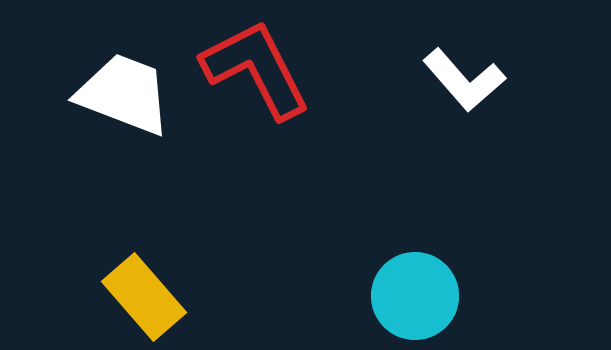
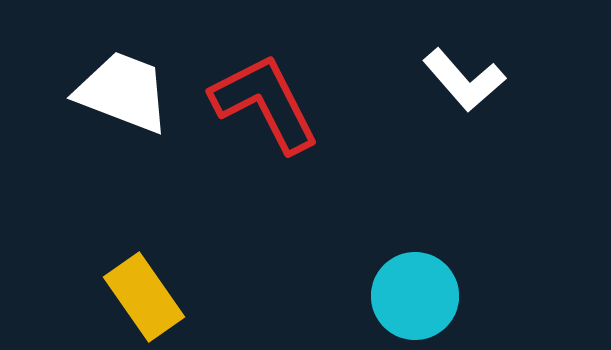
red L-shape: moved 9 px right, 34 px down
white trapezoid: moved 1 px left, 2 px up
yellow rectangle: rotated 6 degrees clockwise
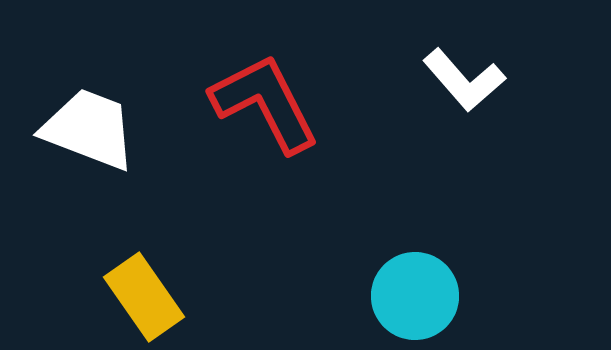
white trapezoid: moved 34 px left, 37 px down
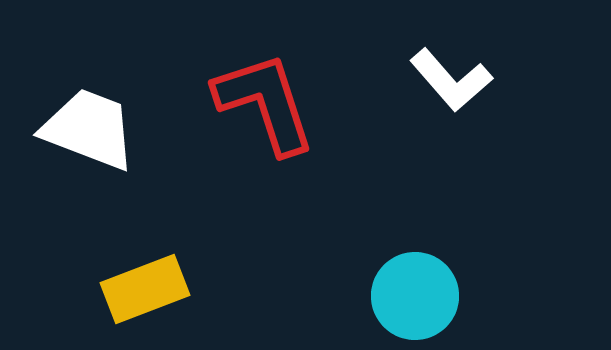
white L-shape: moved 13 px left
red L-shape: rotated 9 degrees clockwise
yellow rectangle: moved 1 px right, 8 px up; rotated 76 degrees counterclockwise
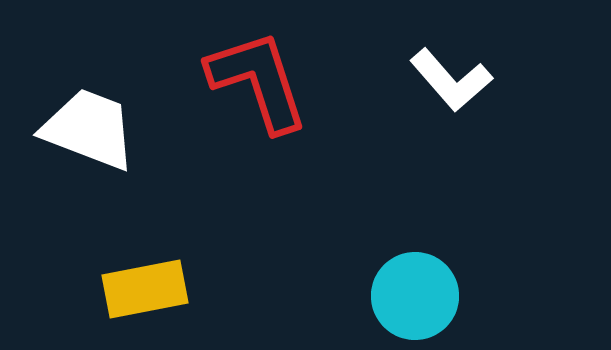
red L-shape: moved 7 px left, 22 px up
yellow rectangle: rotated 10 degrees clockwise
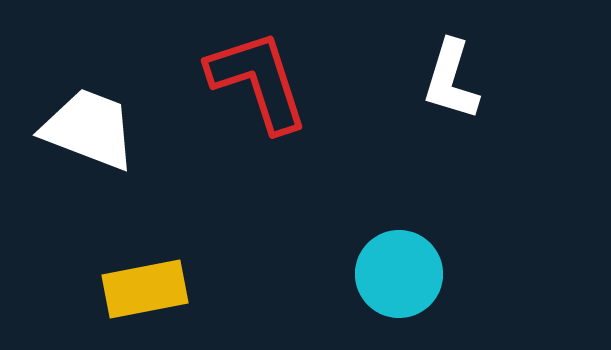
white L-shape: rotated 58 degrees clockwise
cyan circle: moved 16 px left, 22 px up
